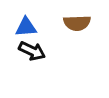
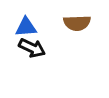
black arrow: moved 3 px up
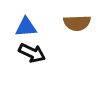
black arrow: moved 5 px down
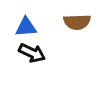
brown semicircle: moved 1 px up
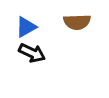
blue triangle: rotated 25 degrees counterclockwise
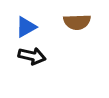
black arrow: moved 3 px down; rotated 12 degrees counterclockwise
